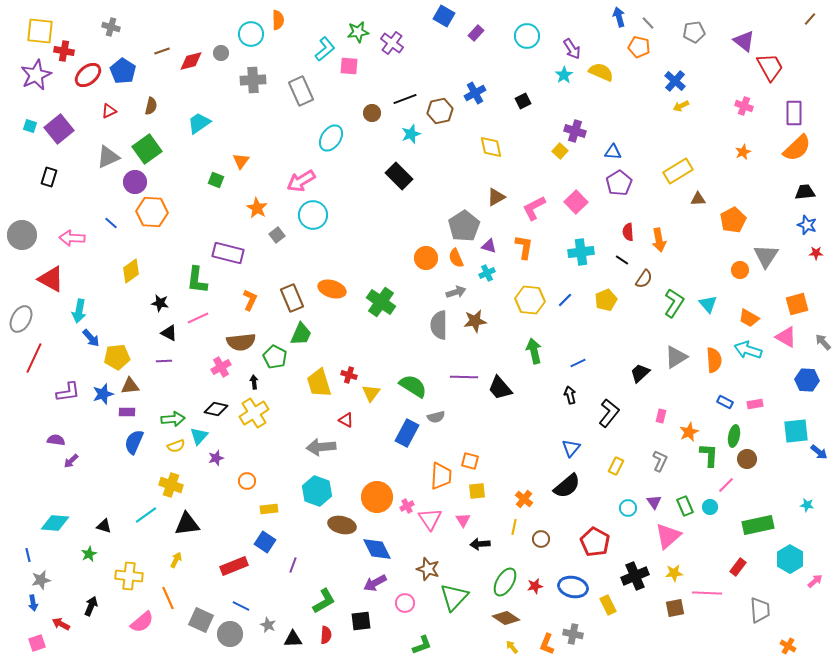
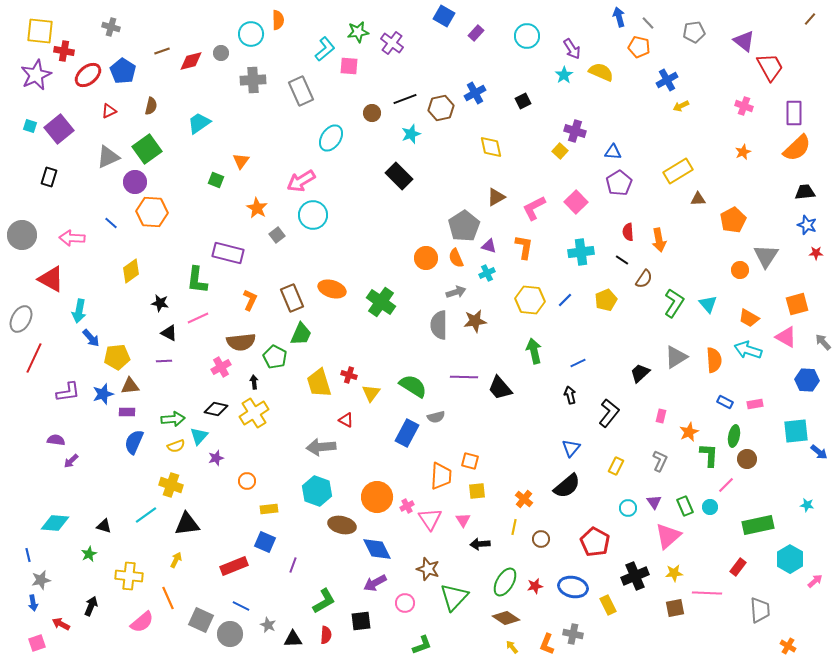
blue cross at (675, 81): moved 8 px left, 1 px up; rotated 20 degrees clockwise
brown hexagon at (440, 111): moved 1 px right, 3 px up
blue square at (265, 542): rotated 10 degrees counterclockwise
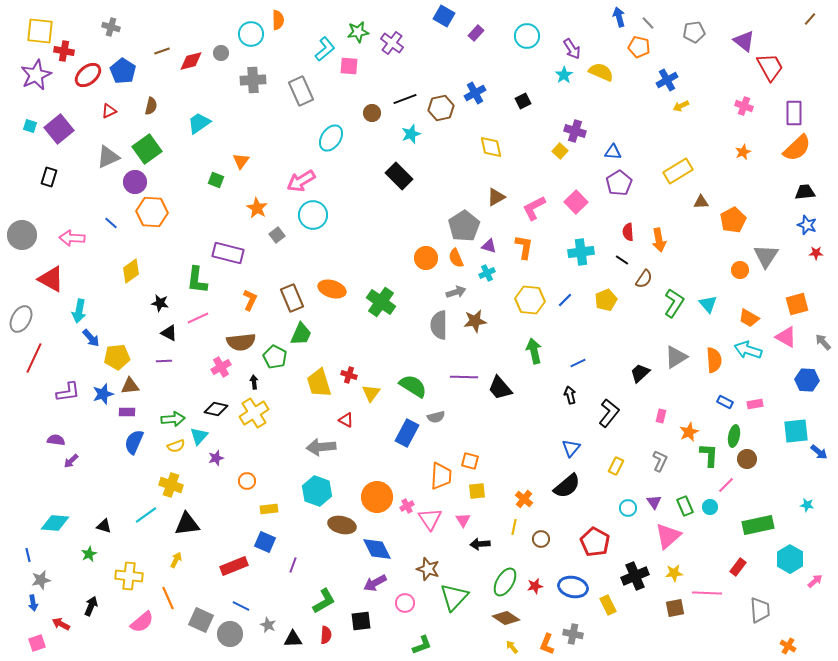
brown triangle at (698, 199): moved 3 px right, 3 px down
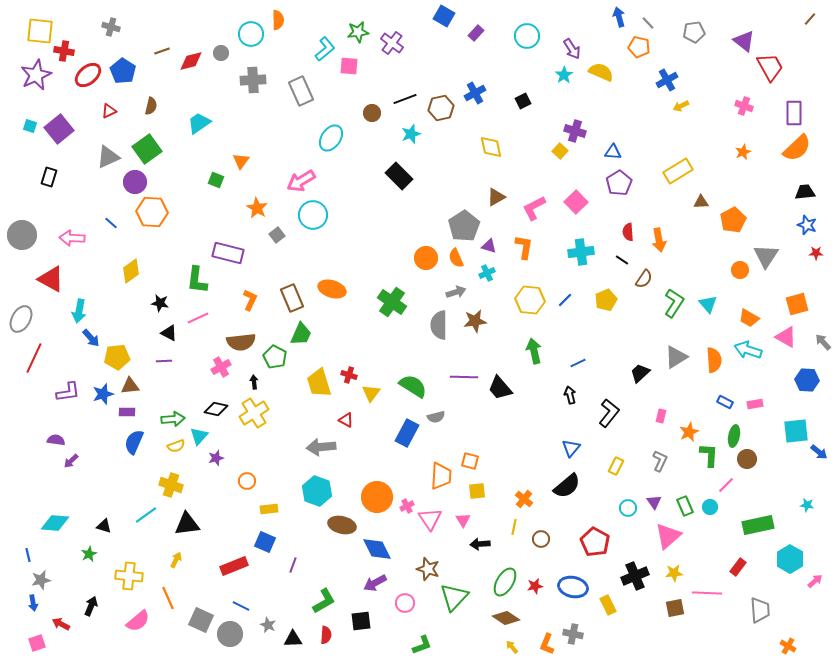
green cross at (381, 302): moved 11 px right
pink semicircle at (142, 622): moved 4 px left, 1 px up
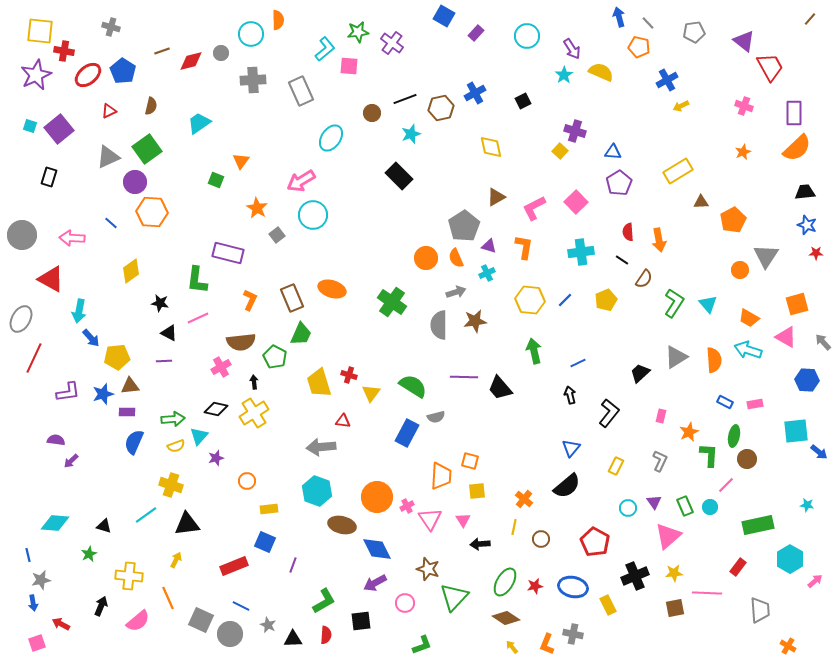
red triangle at (346, 420): moved 3 px left, 1 px down; rotated 21 degrees counterclockwise
black arrow at (91, 606): moved 10 px right
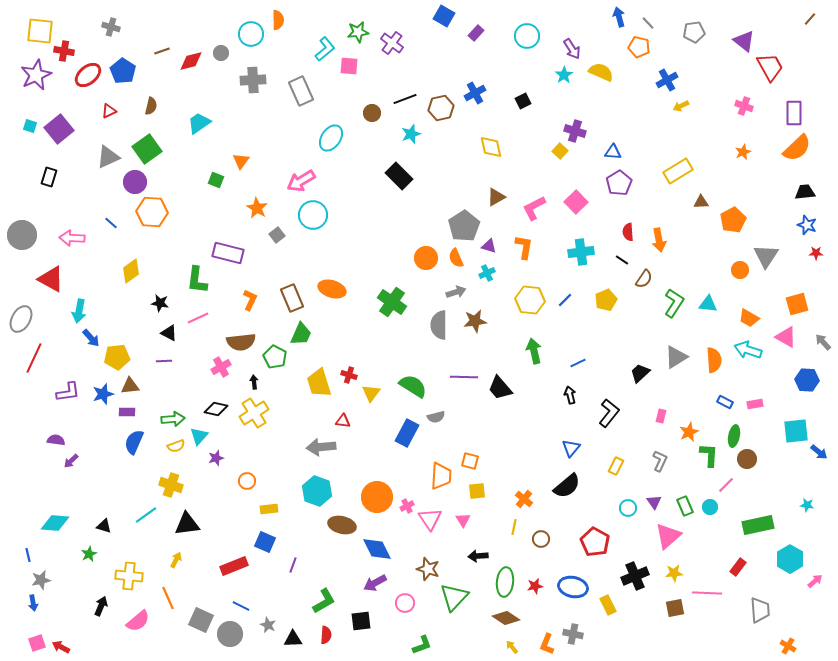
cyan triangle at (708, 304): rotated 42 degrees counterclockwise
black arrow at (480, 544): moved 2 px left, 12 px down
green ellipse at (505, 582): rotated 24 degrees counterclockwise
red arrow at (61, 624): moved 23 px down
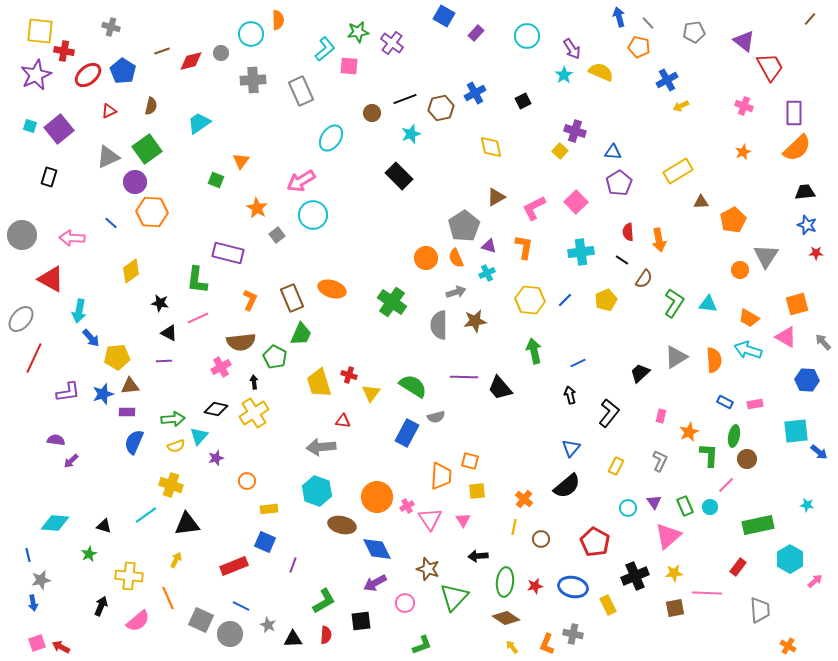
gray ellipse at (21, 319): rotated 12 degrees clockwise
